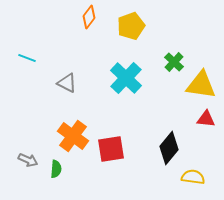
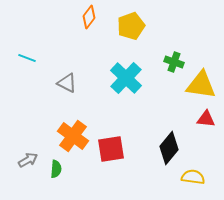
green cross: rotated 24 degrees counterclockwise
gray arrow: rotated 54 degrees counterclockwise
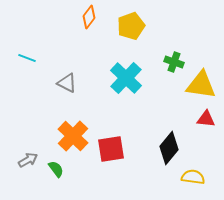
orange cross: rotated 8 degrees clockwise
green semicircle: rotated 42 degrees counterclockwise
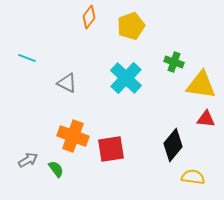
orange cross: rotated 24 degrees counterclockwise
black diamond: moved 4 px right, 3 px up
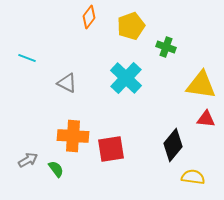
green cross: moved 8 px left, 15 px up
orange cross: rotated 16 degrees counterclockwise
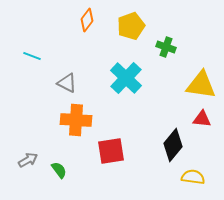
orange diamond: moved 2 px left, 3 px down
cyan line: moved 5 px right, 2 px up
red triangle: moved 4 px left
orange cross: moved 3 px right, 16 px up
red square: moved 2 px down
green semicircle: moved 3 px right, 1 px down
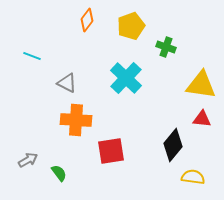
green semicircle: moved 3 px down
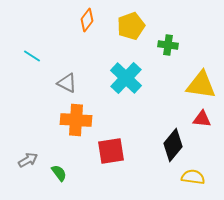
green cross: moved 2 px right, 2 px up; rotated 12 degrees counterclockwise
cyan line: rotated 12 degrees clockwise
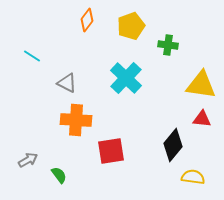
green semicircle: moved 2 px down
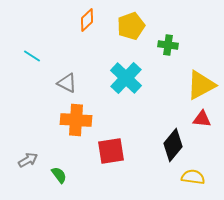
orange diamond: rotated 10 degrees clockwise
yellow triangle: rotated 36 degrees counterclockwise
